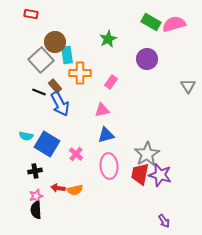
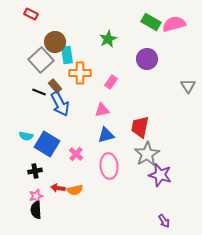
red rectangle: rotated 16 degrees clockwise
red trapezoid: moved 47 px up
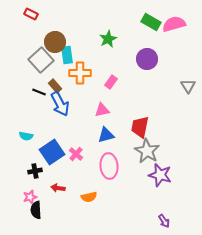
blue square: moved 5 px right, 8 px down; rotated 25 degrees clockwise
gray star: moved 3 px up; rotated 10 degrees counterclockwise
orange semicircle: moved 14 px right, 7 px down
pink star: moved 6 px left, 1 px down
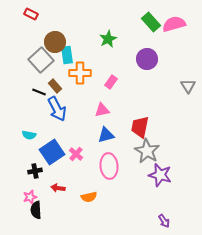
green rectangle: rotated 18 degrees clockwise
blue arrow: moved 3 px left, 5 px down
cyan semicircle: moved 3 px right, 1 px up
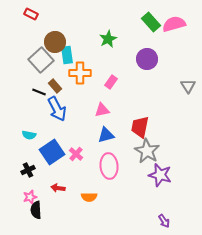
black cross: moved 7 px left, 1 px up; rotated 16 degrees counterclockwise
orange semicircle: rotated 14 degrees clockwise
